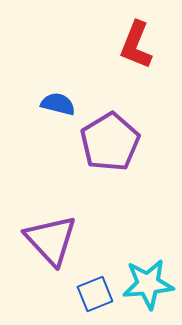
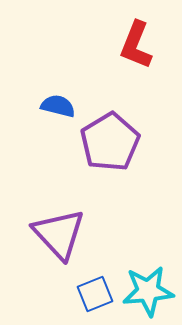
blue semicircle: moved 2 px down
purple triangle: moved 8 px right, 6 px up
cyan star: moved 7 px down
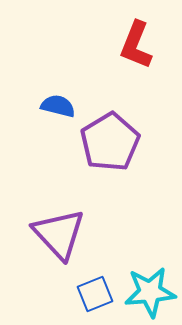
cyan star: moved 2 px right, 1 px down
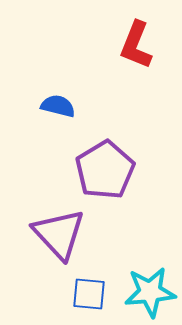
purple pentagon: moved 5 px left, 28 px down
blue square: moved 6 px left; rotated 27 degrees clockwise
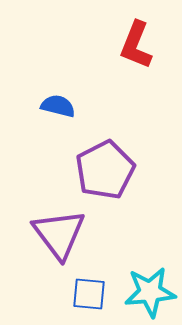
purple pentagon: rotated 4 degrees clockwise
purple triangle: rotated 6 degrees clockwise
